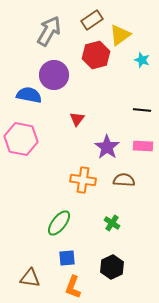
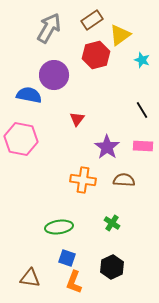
gray arrow: moved 3 px up
black line: rotated 54 degrees clockwise
green ellipse: moved 4 px down; rotated 44 degrees clockwise
blue square: rotated 24 degrees clockwise
orange L-shape: moved 1 px right, 5 px up
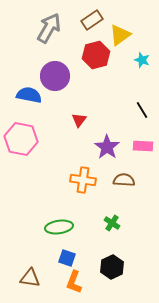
purple circle: moved 1 px right, 1 px down
red triangle: moved 2 px right, 1 px down
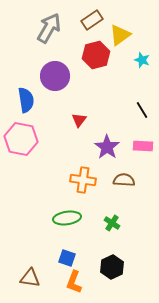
blue semicircle: moved 3 px left, 5 px down; rotated 70 degrees clockwise
green ellipse: moved 8 px right, 9 px up
